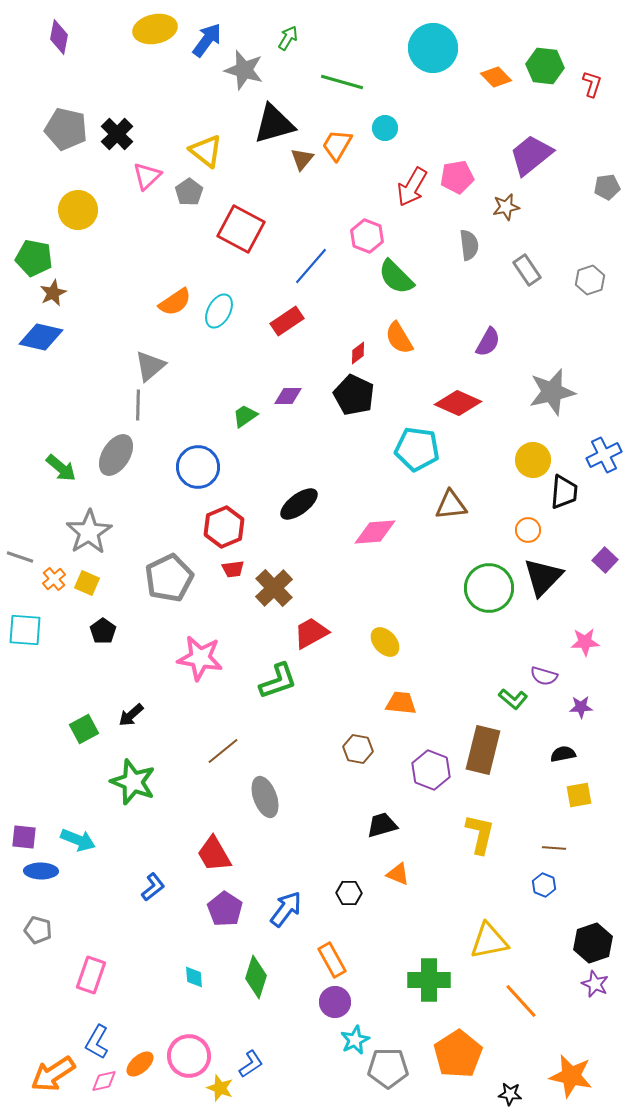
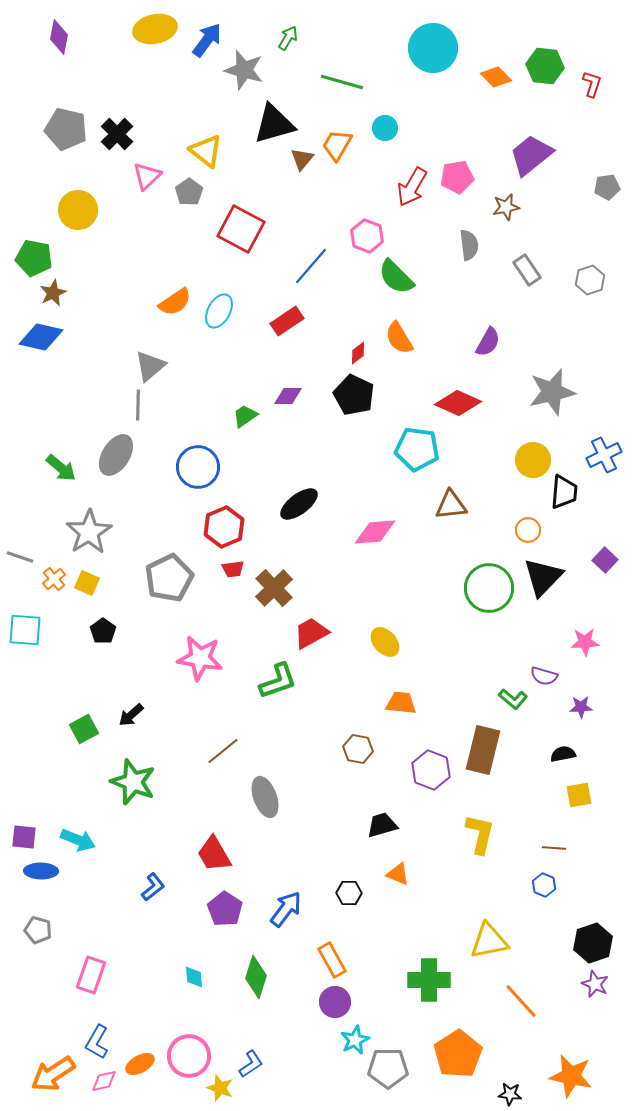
orange ellipse at (140, 1064): rotated 12 degrees clockwise
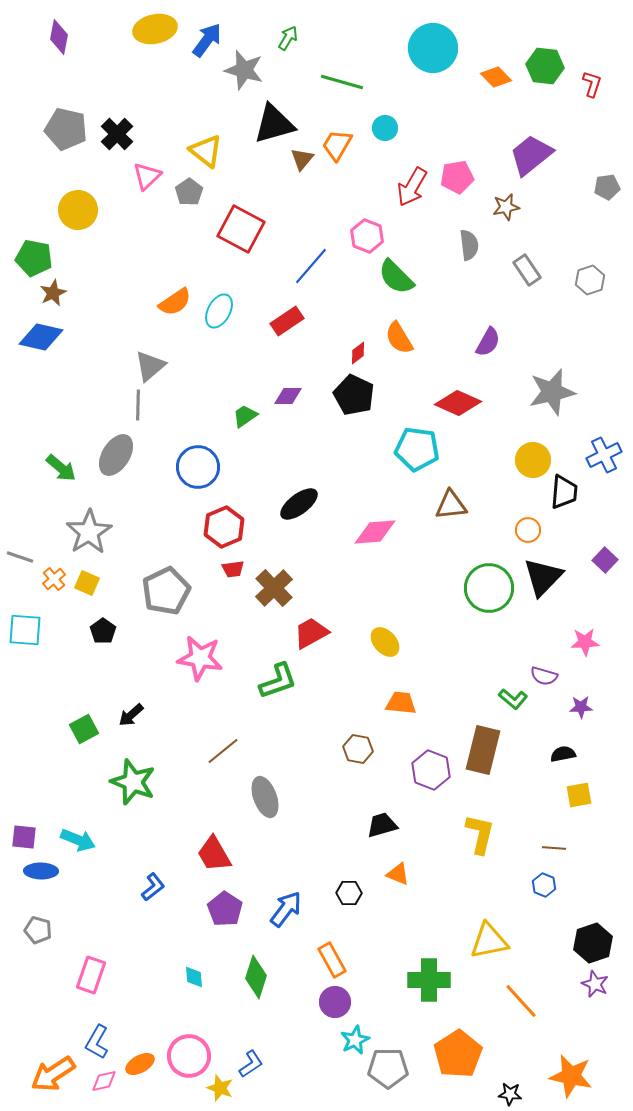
gray pentagon at (169, 578): moved 3 px left, 13 px down
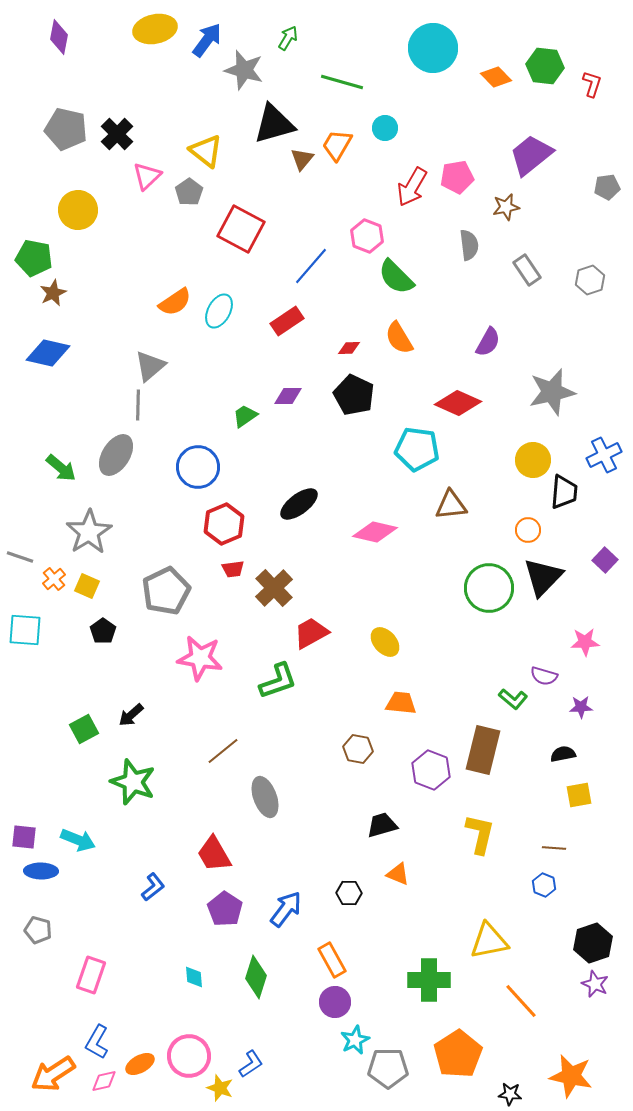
blue diamond at (41, 337): moved 7 px right, 16 px down
red diamond at (358, 353): moved 9 px left, 5 px up; rotated 35 degrees clockwise
red hexagon at (224, 527): moved 3 px up
pink diamond at (375, 532): rotated 18 degrees clockwise
yellow square at (87, 583): moved 3 px down
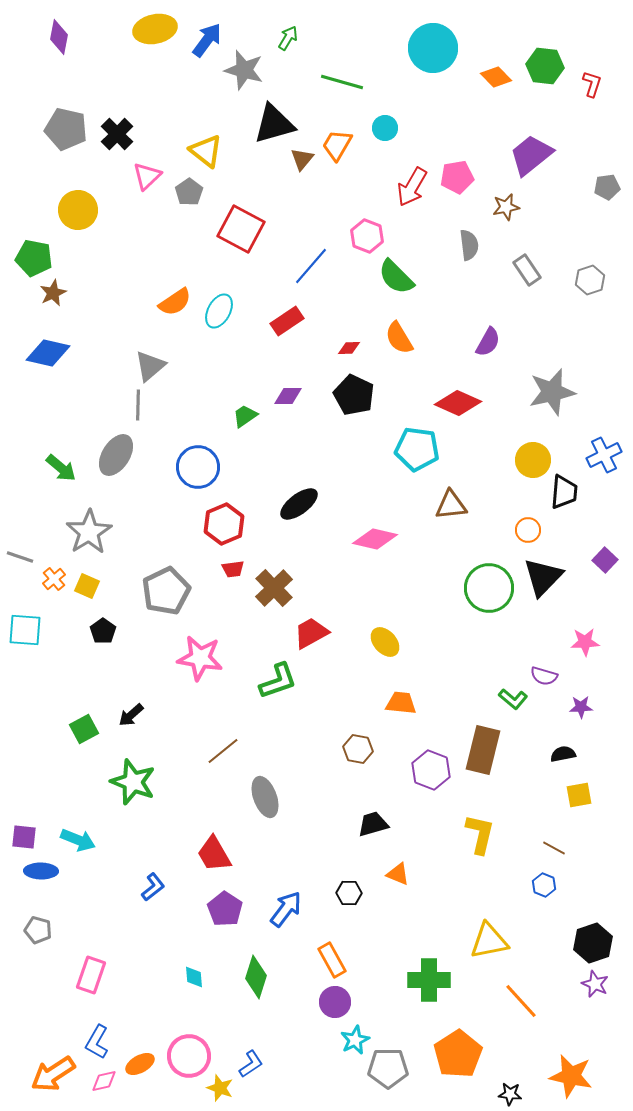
pink diamond at (375, 532): moved 7 px down
black trapezoid at (382, 825): moved 9 px left, 1 px up
brown line at (554, 848): rotated 25 degrees clockwise
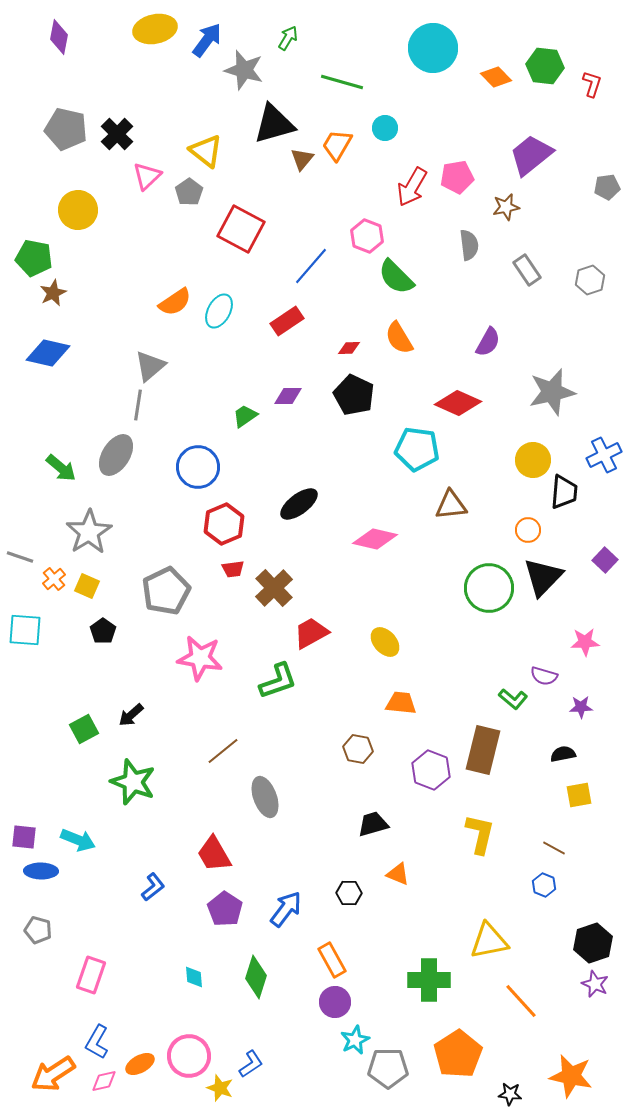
gray line at (138, 405): rotated 8 degrees clockwise
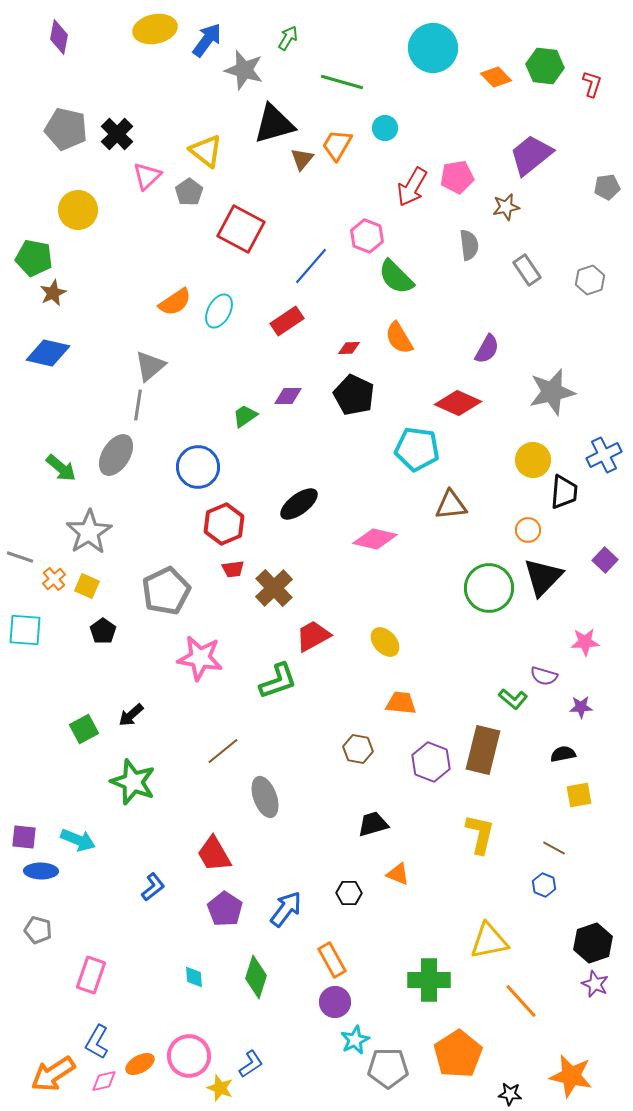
purple semicircle at (488, 342): moved 1 px left, 7 px down
red trapezoid at (311, 633): moved 2 px right, 3 px down
purple hexagon at (431, 770): moved 8 px up
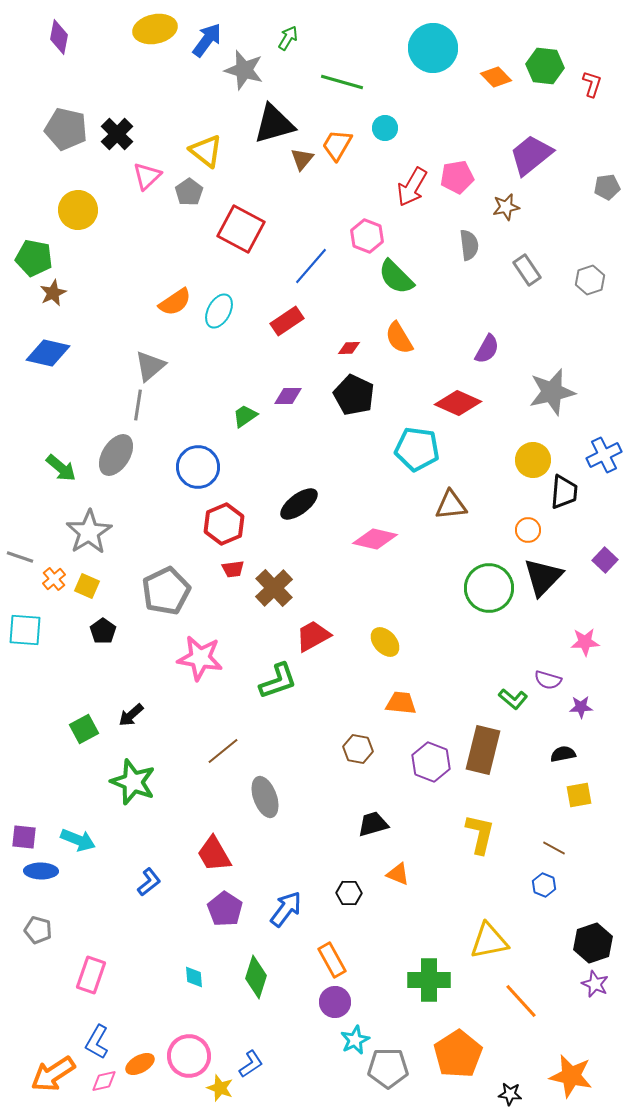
purple semicircle at (544, 676): moved 4 px right, 4 px down
blue L-shape at (153, 887): moved 4 px left, 5 px up
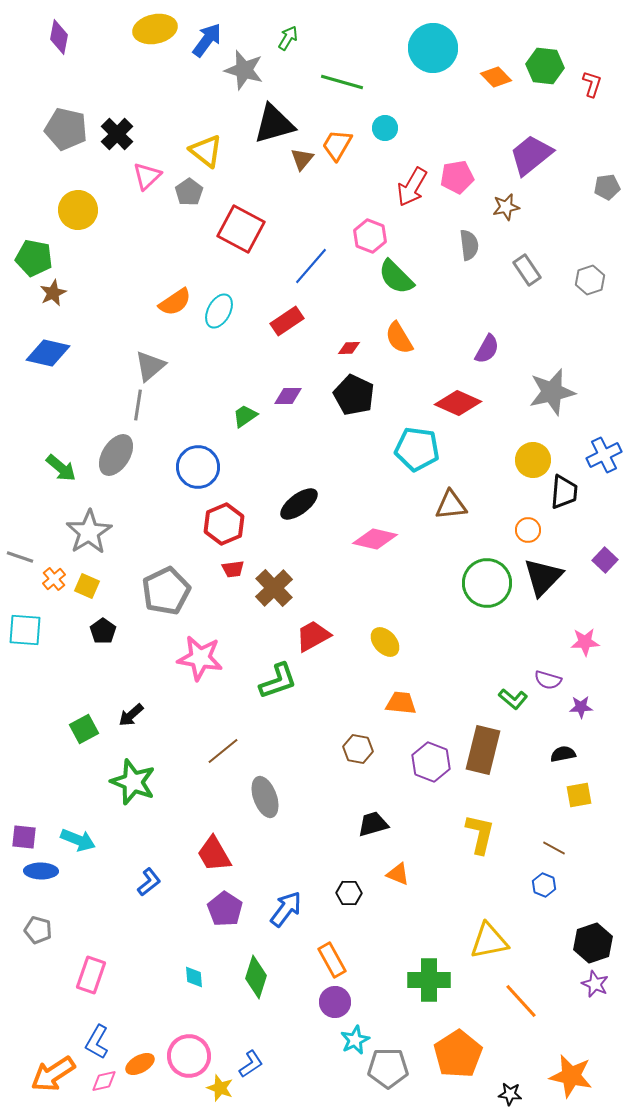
pink hexagon at (367, 236): moved 3 px right
green circle at (489, 588): moved 2 px left, 5 px up
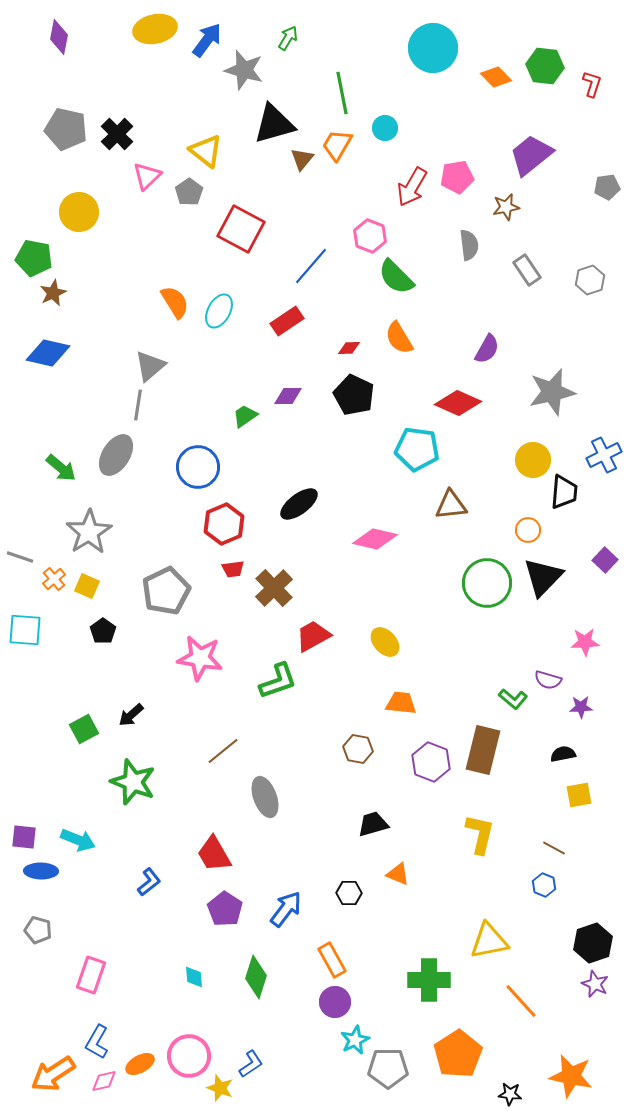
green line at (342, 82): moved 11 px down; rotated 63 degrees clockwise
yellow circle at (78, 210): moved 1 px right, 2 px down
orange semicircle at (175, 302): rotated 88 degrees counterclockwise
